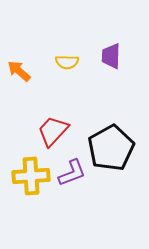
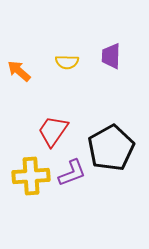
red trapezoid: rotated 8 degrees counterclockwise
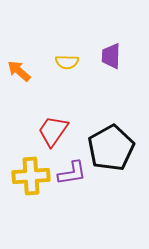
purple L-shape: rotated 12 degrees clockwise
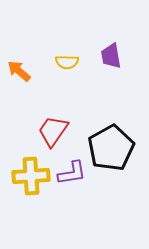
purple trapezoid: rotated 12 degrees counterclockwise
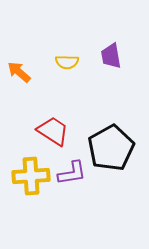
orange arrow: moved 1 px down
red trapezoid: rotated 88 degrees clockwise
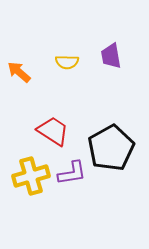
yellow cross: rotated 12 degrees counterclockwise
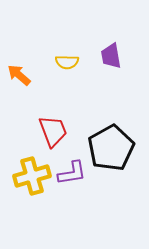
orange arrow: moved 3 px down
red trapezoid: rotated 36 degrees clockwise
yellow cross: moved 1 px right
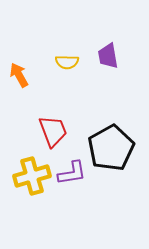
purple trapezoid: moved 3 px left
orange arrow: rotated 20 degrees clockwise
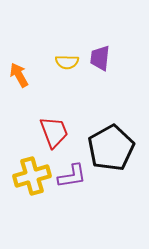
purple trapezoid: moved 8 px left, 2 px down; rotated 16 degrees clockwise
red trapezoid: moved 1 px right, 1 px down
purple L-shape: moved 3 px down
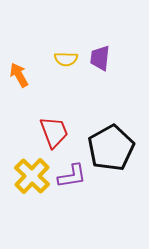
yellow semicircle: moved 1 px left, 3 px up
yellow cross: rotated 30 degrees counterclockwise
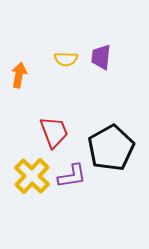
purple trapezoid: moved 1 px right, 1 px up
orange arrow: rotated 40 degrees clockwise
